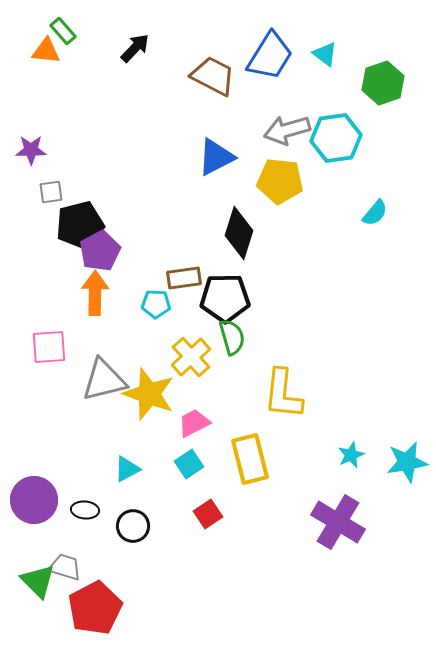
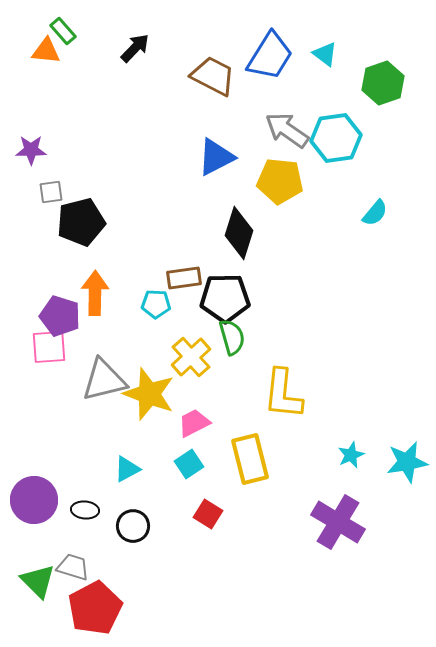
gray arrow at (287, 130): rotated 51 degrees clockwise
black pentagon at (80, 225): moved 1 px right, 3 px up
purple pentagon at (100, 251): moved 40 px left, 65 px down; rotated 27 degrees counterclockwise
red square at (208, 514): rotated 24 degrees counterclockwise
gray trapezoid at (65, 567): moved 8 px right
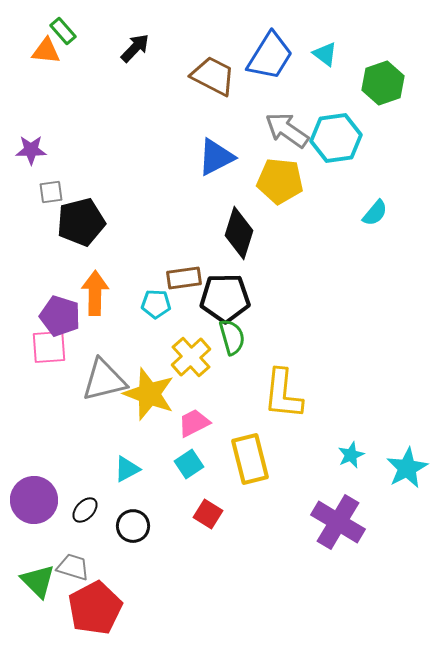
cyan star at (407, 462): moved 6 px down; rotated 18 degrees counterclockwise
black ellipse at (85, 510): rotated 52 degrees counterclockwise
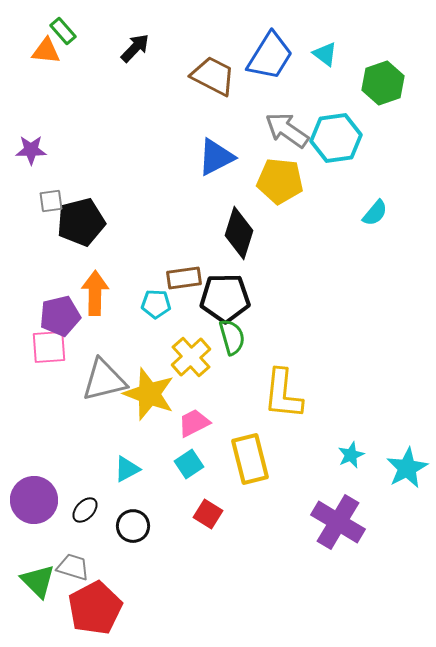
gray square at (51, 192): moved 9 px down
purple pentagon at (60, 316): rotated 30 degrees counterclockwise
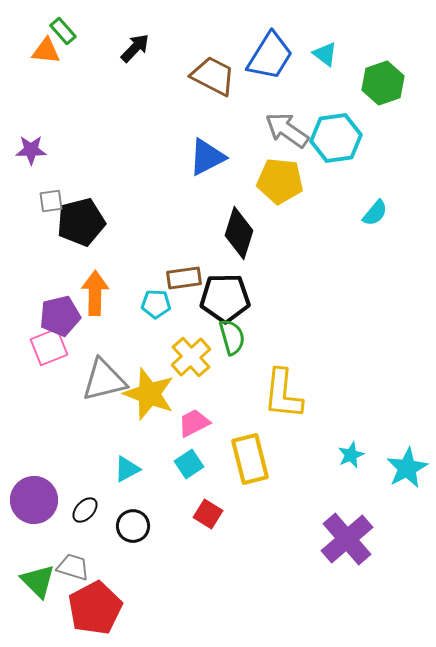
blue triangle at (216, 157): moved 9 px left
pink square at (49, 347): rotated 18 degrees counterclockwise
purple cross at (338, 522): moved 9 px right, 17 px down; rotated 18 degrees clockwise
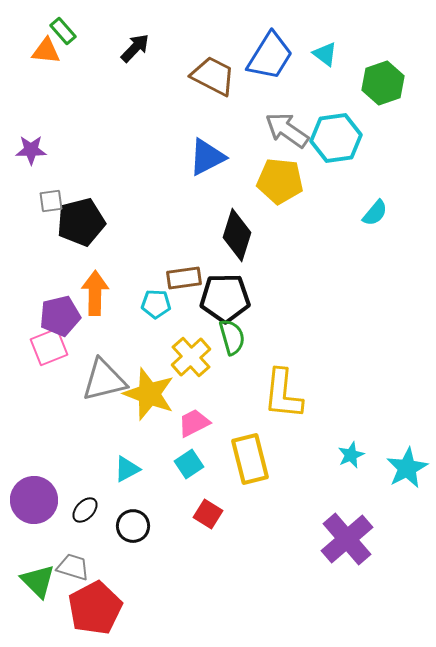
black diamond at (239, 233): moved 2 px left, 2 px down
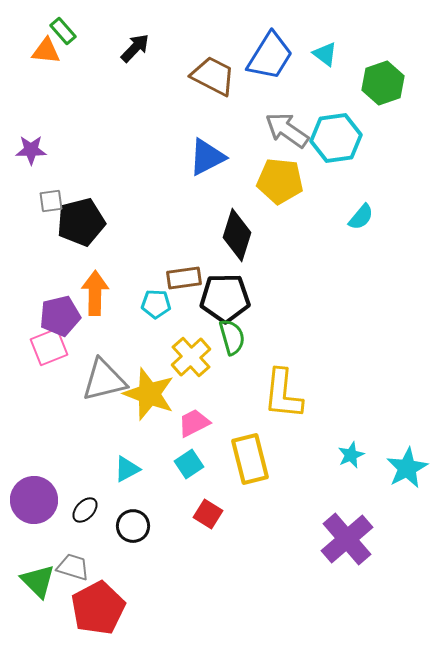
cyan semicircle at (375, 213): moved 14 px left, 4 px down
red pentagon at (95, 608): moved 3 px right
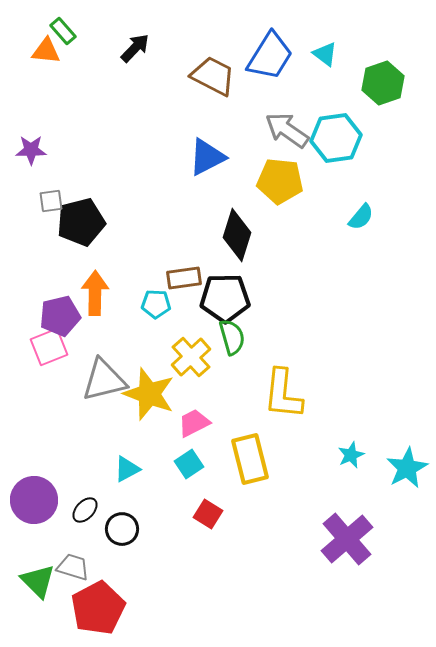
black circle at (133, 526): moved 11 px left, 3 px down
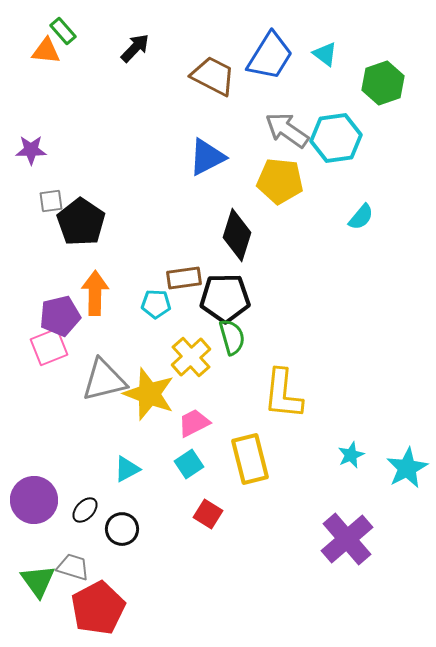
black pentagon at (81, 222): rotated 24 degrees counterclockwise
green triangle at (38, 581): rotated 9 degrees clockwise
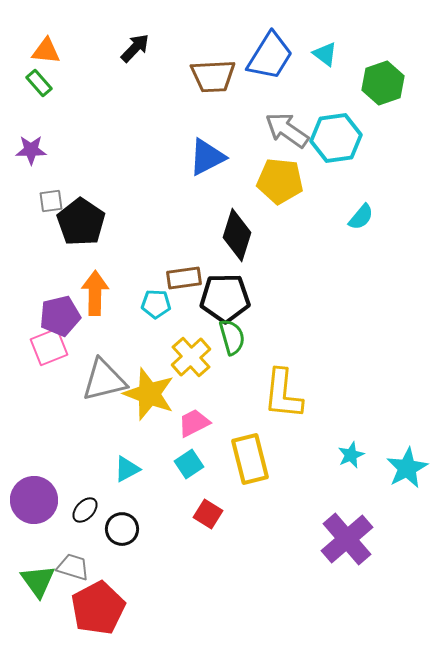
green rectangle at (63, 31): moved 24 px left, 52 px down
brown trapezoid at (213, 76): rotated 150 degrees clockwise
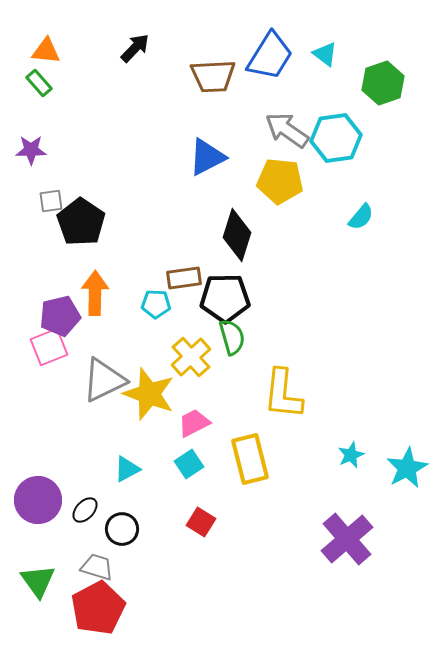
gray triangle at (104, 380): rotated 12 degrees counterclockwise
purple circle at (34, 500): moved 4 px right
red square at (208, 514): moved 7 px left, 8 px down
gray trapezoid at (73, 567): moved 24 px right
